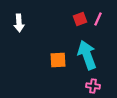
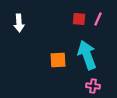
red square: moved 1 px left; rotated 24 degrees clockwise
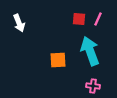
white arrow: rotated 18 degrees counterclockwise
cyan arrow: moved 3 px right, 4 px up
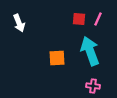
orange square: moved 1 px left, 2 px up
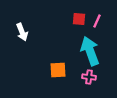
pink line: moved 1 px left, 2 px down
white arrow: moved 3 px right, 9 px down
orange square: moved 1 px right, 12 px down
pink cross: moved 4 px left, 9 px up
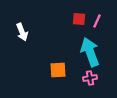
cyan arrow: moved 1 px down
pink cross: moved 1 px right, 1 px down; rotated 16 degrees counterclockwise
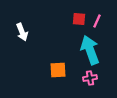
cyan arrow: moved 2 px up
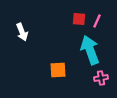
pink cross: moved 11 px right
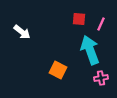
pink line: moved 4 px right, 3 px down
white arrow: rotated 30 degrees counterclockwise
orange square: rotated 30 degrees clockwise
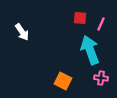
red square: moved 1 px right, 1 px up
white arrow: rotated 18 degrees clockwise
orange square: moved 5 px right, 11 px down
pink cross: rotated 16 degrees clockwise
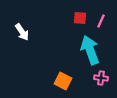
pink line: moved 3 px up
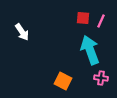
red square: moved 3 px right
